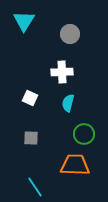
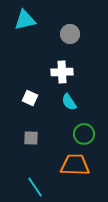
cyan triangle: moved 1 px right, 1 px up; rotated 45 degrees clockwise
cyan semicircle: moved 1 px right, 1 px up; rotated 48 degrees counterclockwise
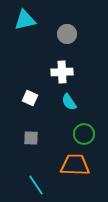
gray circle: moved 3 px left
cyan line: moved 1 px right, 2 px up
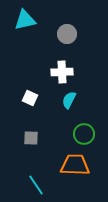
cyan semicircle: moved 2 px up; rotated 60 degrees clockwise
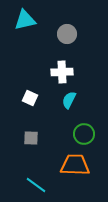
cyan line: rotated 20 degrees counterclockwise
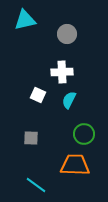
white square: moved 8 px right, 3 px up
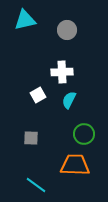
gray circle: moved 4 px up
white square: rotated 35 degrees clockwise
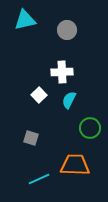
white square: moved 1 px right; rotated 14 degrees counterclockwise
green circle: moved 6 px right, 6 px up
gray square: rotated 14 degrees clockwise
cyan line: moved 3 px right, 6 px up; rotated 60 degrees counterclockwise
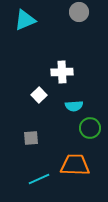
cyan triangle: rotated 10 degrees counterclockwise
gray circle: moved 12 px right, 18 px up
cyan semicircle: moved 5 px right, 6 px down; rotated 120 degrees counterclockwise
gray square: rotated 21 degrees counterclockwise
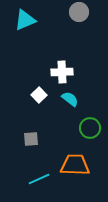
cyan semicircle: moved 4 px left, 7 px up; rotated 138 degrees counterclockwise
gray square: moved 1 px down
